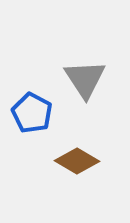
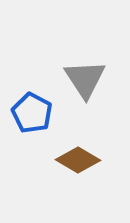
brown diamond: moved 1 px right, 1 px up
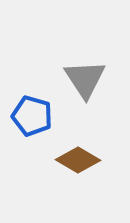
blue pentagon: moved 3 px down; rotated 12 degrees counterclockwise
